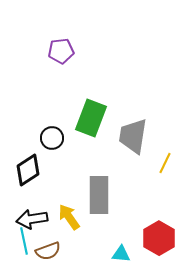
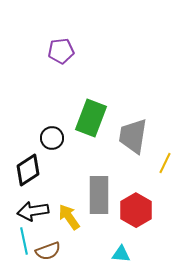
black arrow: moved 1 px right, 8 px up
red hexagon: moved 23 px left, 28 px up
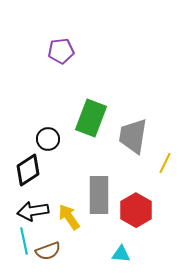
black circle: moved 4 px left, 1 px down
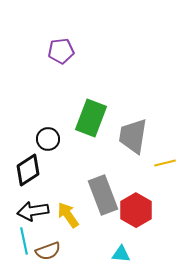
yellow line: rotated 50 degrees clockwise
gray rectangle: moved 4 px right; rotated 21 degrees counterclockwise
yellow arrow: moved 1 px left, 2 px up
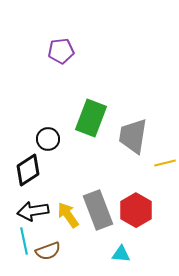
gray rectangle: moved 5 px left, 15 px down
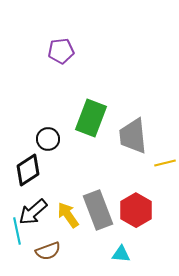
gray trapezoid: rotated 15 degrees counterclockwise
black arrow: moved 1 px down; rotated 32 degrees counterclockwise
cyan line: moved 7 px left, 10 px up
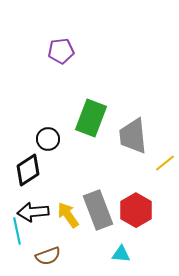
yellow line: rotated 25 degrees counterclockwise
black arrow: rotated 36 degrees clockwise
brown semicircle: moved 5 px down
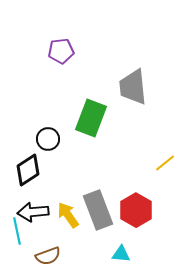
gray trapezoid: moved 49 px up
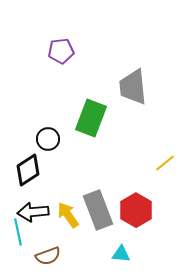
cyan line: moved 1 px right, 1 px down
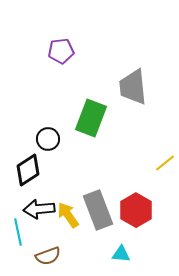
black arrow: moved 6 px right, 3 px up
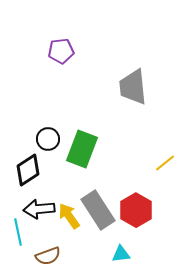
green rectangle: moved 9 px left, 31 px down
gray rectangle: rotated 12 degrees counterclockwise
yellow arrow: moved 1 px right, 1 px down
cyan triangle: rotated 12 degrees counterclockwise
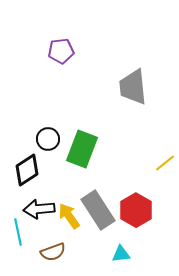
black diamond: moved 1 px left
brown semicircle: moved 5 px right, 4 px up
